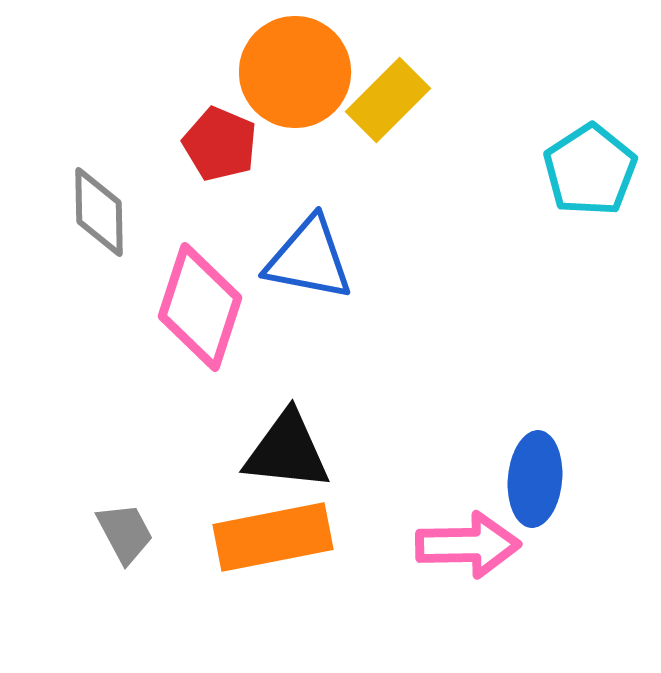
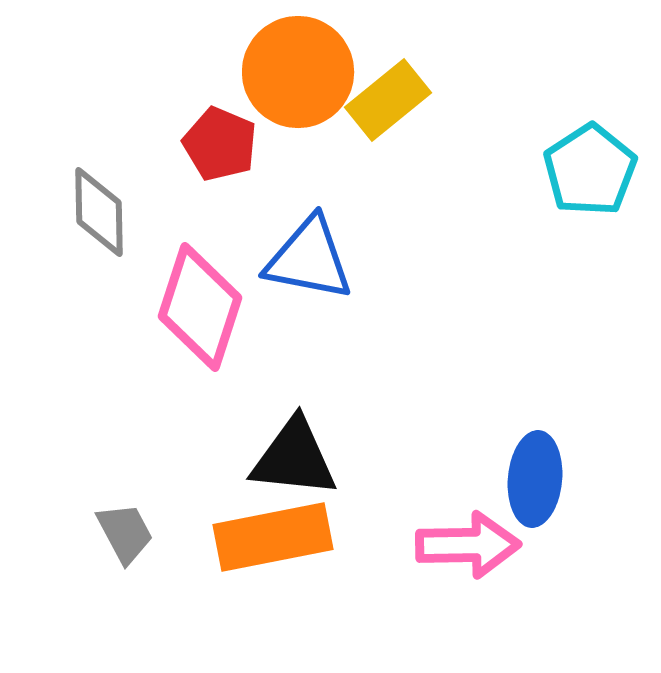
orange circle: moved 3 px right
yellow rectangle: rotated 6 degrees clockwise
black triangle: moved 7 px right, 7 px down
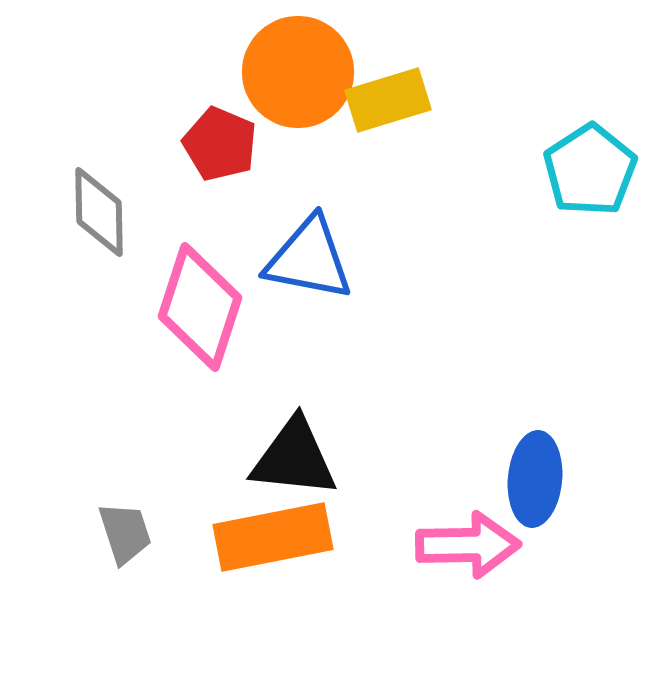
yellow rectangle: rotated 22 degrees clockwise
gray trapezoid: rotated 10 degrees clockwise
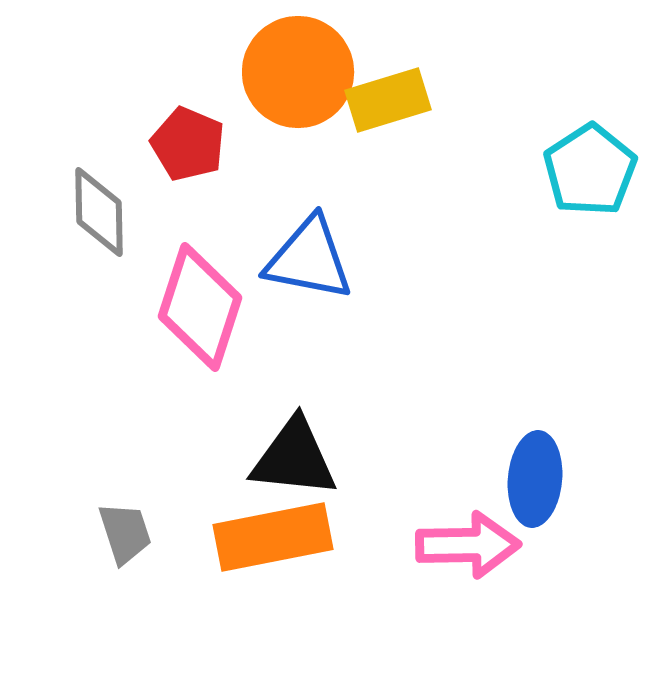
red pentagon: moved 32 px left
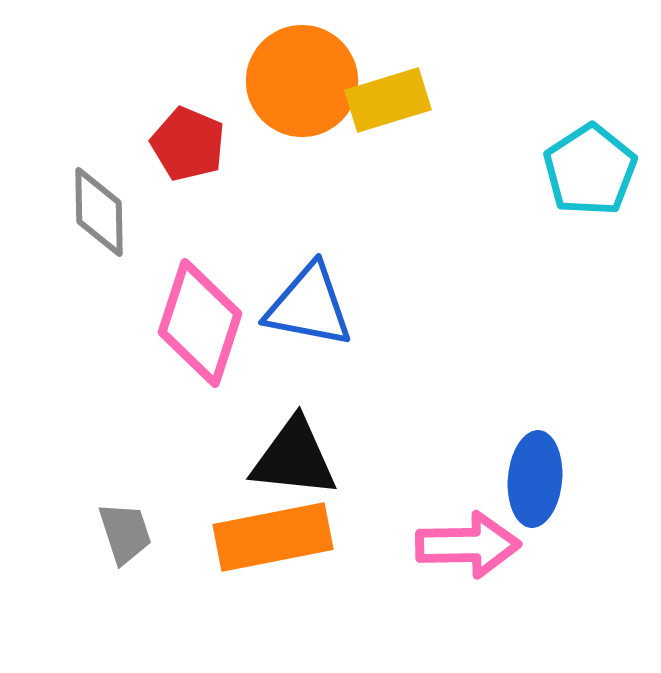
orange circle: moved 4 px right, 9 px down
blue triangle: moved 47 px down
pink diamond: moved 16 px down
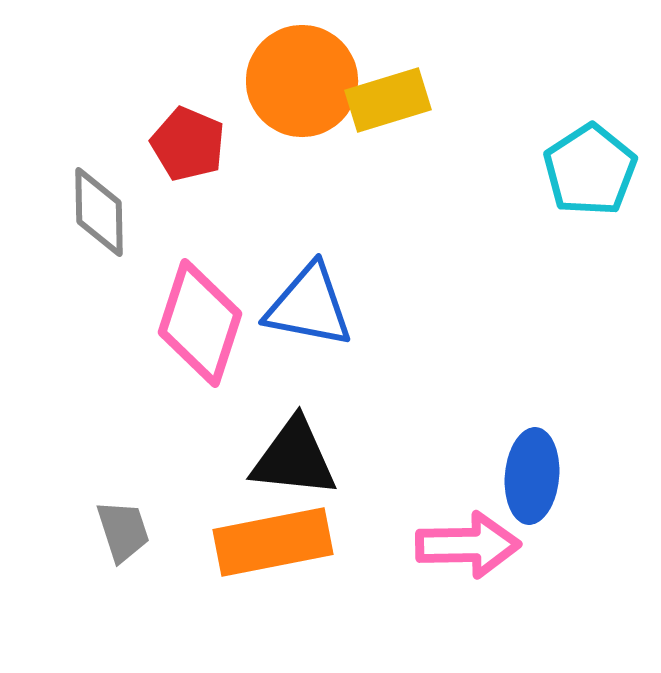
blue ellipse: moved 3 px left, 3 px up
gray trapezoid: moved 2 px left, 2 px up
orange rectangle: moved 5 px down
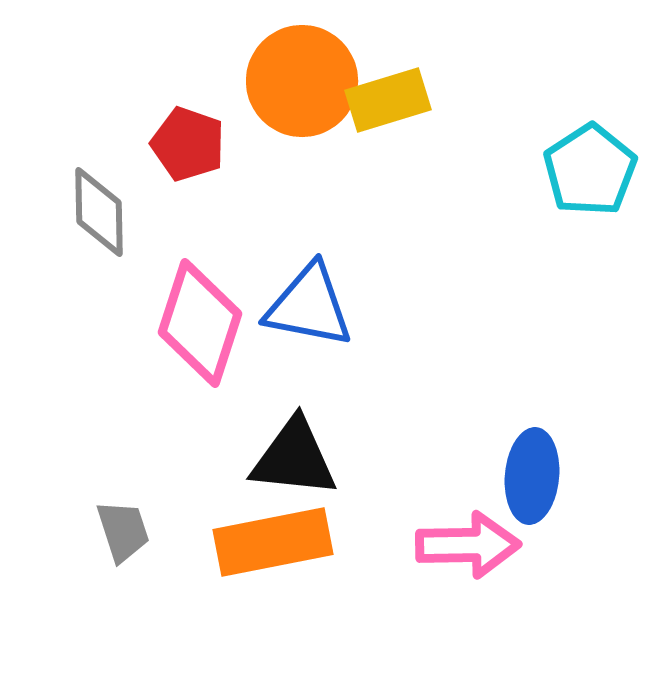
red pentagon: rotated 4 degrees counterclockwise
